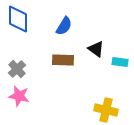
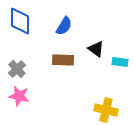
blue diamond: moved 2 px right, 2 px down
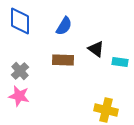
gray cross: moved 3 px right, 2 px down
